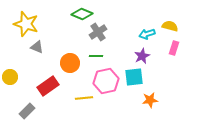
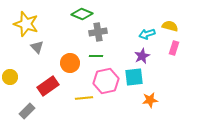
gray cross: rotated 24 degrees clockwise
gray triangle: rotated 24 degrees clockwise
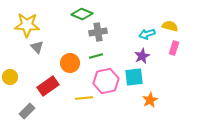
yellow star: moved 1 px right, 1 px down; rotated 15 degrees counterclockwise
green line: rotated 16 degrees counterclockwise
orange star: rotated 21 degrees counterclockwise
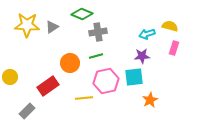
gray triangle: moved 15 px right, 20 px up; rotated 40 degrees clockwise
purple star: rotated 21 degrees clockwise
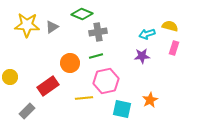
cyan square: moved 12 px left, 32 px down; rotated 18 degrees clockwise
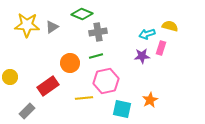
pink rectangle: moved 13 px left
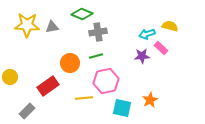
gray triangle: rotated 24 degrees clockwise
pink rectangle: rotated 64 degrees counterclockwise
cyan square: moved 1 px up
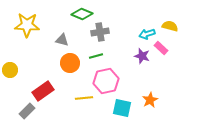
gray triangle: moved 10 px right, 13 px down; rotated 24 degrees clockwise
gray cross: moved 2 px right
purple star: rotated 21 degrees clockwise
yellow circle: moved 7 px up
red rectangle: moved 5 px left, 5 px down
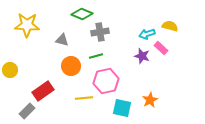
orange circle: moved 1 px right, 3 px down
